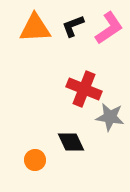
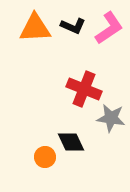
black L-shape: rotated 135 degrees counterclockwise
gray star: moved 1 px right, 1 px down
orange circle: moved 10 px right, 3 px up
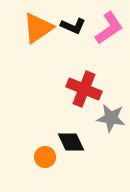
orange triangle: moved 3 px right; rotated 32 degrees counterclockwise
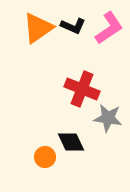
red cross: moved 2 px left
gray star: moved 3 px left
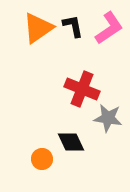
black L-shape: rotated 125 degrees counterclockwise
orange circle: moved 3 px left, 2 px down
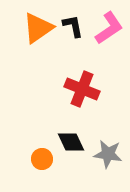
gray star: moved 36 px down
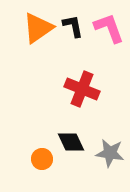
pink L-shape: rotated 76 degrees counterclockwise
gray star: moved 2 px right, 1 px up
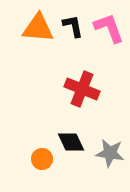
orange triangle: rotated 40 degrees clockwise
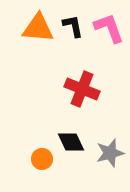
gray star: rotated 24 degrees counterclockwise
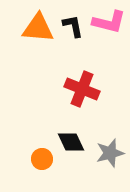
pink L-shape: moved 6 px up; rotated 124 degrees clockwise
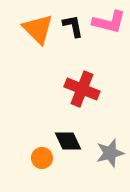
orange triangle: moved 1 px down; rotated 40 degrees clockwise
black diamond: moved 3 px left, 1 px up
orange circle: moved 1 px up
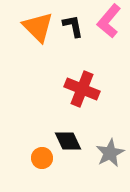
pink L-shape: moved 1 px up; rotated 116 degrees clockwise
orange triangle: moved 2 px up
gray star: rotated 12 degrees counterclockwise
